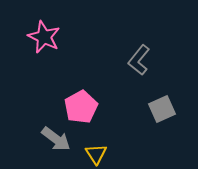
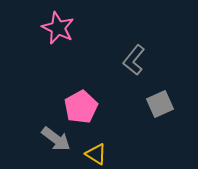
pink star: moved 14 px right, 9 px up
gray L-shape: moved 5 px left
gray square: moved 2 px left, 5 px up
yellow triangle: rotated 25 degrees counterclockwise
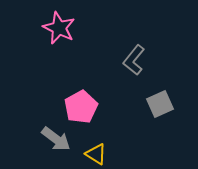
pink star: moved 1 px right
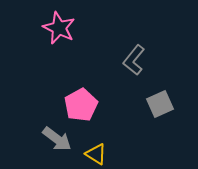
pink pentagon: moved 2 px up
gray arrow: moved 1 px right
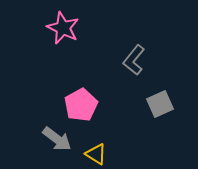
pink star: moved 4 px right
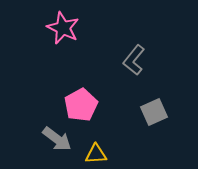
gray square: moved 6 px left, 8 px down
yellow triangle: rotated 35 degrees counterclockwise
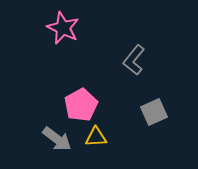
yellow triangle: moved 17 px up
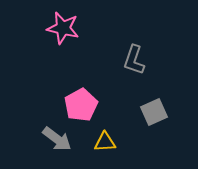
pink star: rotated 12 degrees counterclockwise
gray L-shape: rotated 20 degrees counterclockwise
yellow triangle: moved 9 px right, 5 px down
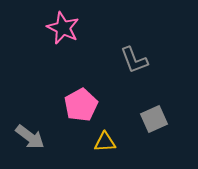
pink star: rotated 12 degrees clockwise
gray L-shape: rotated 40 degrees counterclockwise
gray square: moved 7 px down
gray arrow: moved 27 px left, 2 px up
